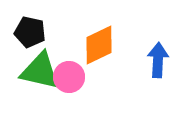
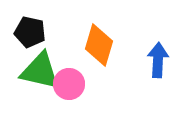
orange diamond: rotated 48 degrees counterclockwise
pink circle: moved 7 px down
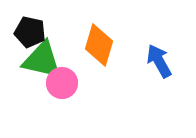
blue arrow: moved 1 px right, 1 px down; rotated 32 degrees counterclockwise
green triangle: moved 2 px right, 11 px up
pink circle: moved 7 px left, 1 px up
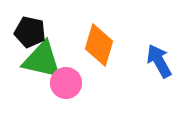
pink circle: moved 4 px right
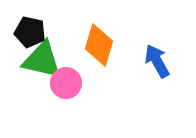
blue arrow: moved 2 px left
